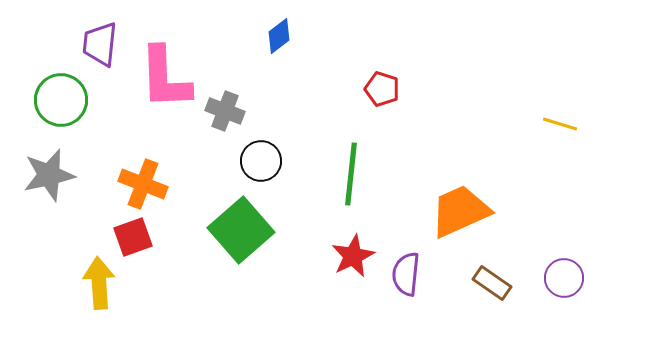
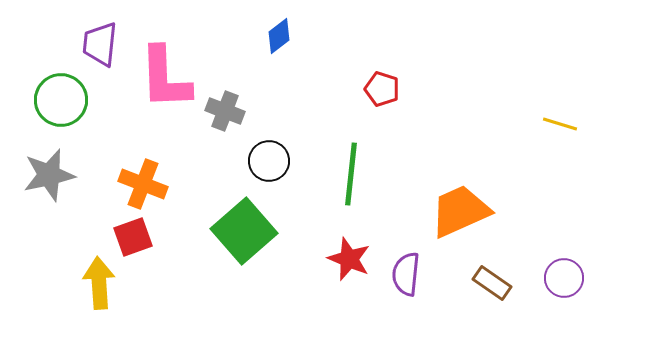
black circle: moved 8 px right
green square: moved 3 px right, 1 px down
red star: moved 4 px left, 3 px down; rotated 24 degrees counterclockwise
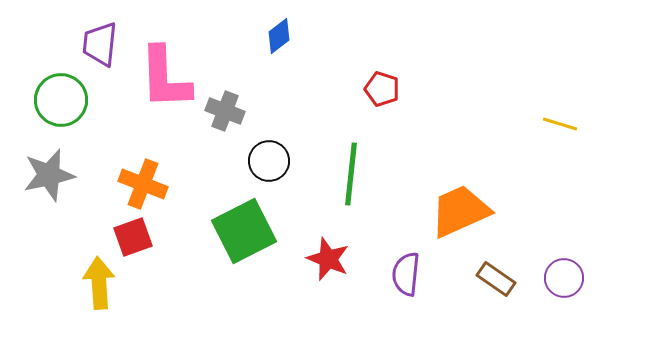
green square: rotated 14 degrees clockwise
red star: moved 21 px left
brown rectangle: moved 4 px right, 4 px up
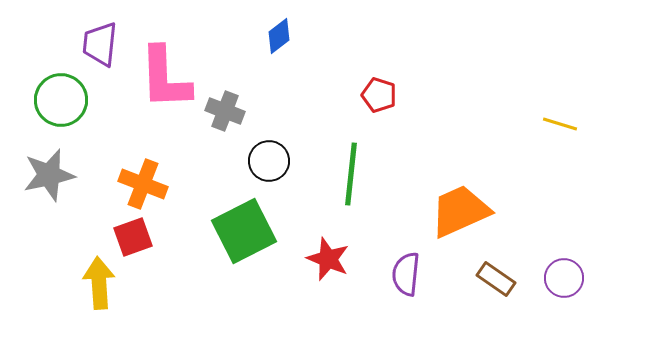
red pentagon: moved 3 px left, 6 px down
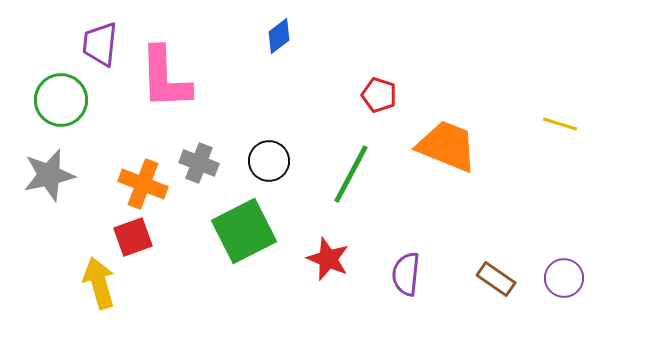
gray cross: moved 26 px left, 52 px down
green line: rotated 22 degrees clockwise
orange trapezoid: moved 13 px left, 65 px up; rotated 46 degrees clockwise
yellow arrow: rotated 12 degrees counterclockwise
